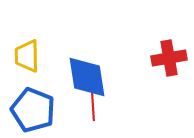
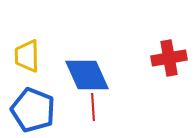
blue diamond: moved 2 px up; rotated 15 degrees counterclockwise
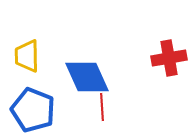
blue diamond: moved 2 px down
red line: moved 9 px right
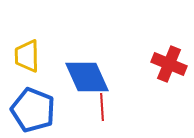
red cross: moved 6 px down; rotated 32 degrees clockwise
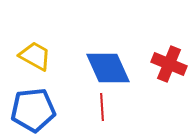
yellow trapezoid: moved 8 px right; rotated 120 degrees clockwise
blue diamond: moved 21 px right, 9 px up
blue pentagon: rotated 27 degrees counterclockwise
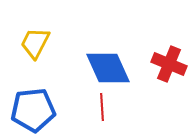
yellow trapezoid: moved 13 px up; rotated 92 degrees counterclockwise
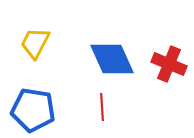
blue diamond: moved 4 px right, 9 px up
blue pentagon: rotated 15 degrees clockwise
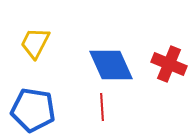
blue diamond: moved 1 px left, 6 px down
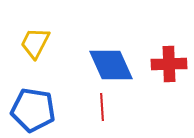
red cross: rotated 24 degrees counterclockwise
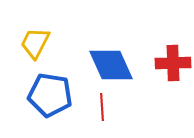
red cross: moved 4 px right, 1 px up
blue pentagon: moved 17 px right, 15 px up
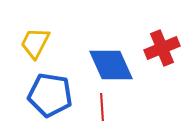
red cross: moved 11 px left, 15 px up; rotated 20 degrees counterclockwise
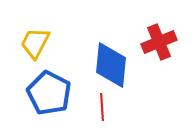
red cross: moved 3 px left, 6 px up
blue diamond: rotated 30 degrees clockwise
blue pentagon: moved 1 px left, 2 px up; rotated 18 degrees clockwise
